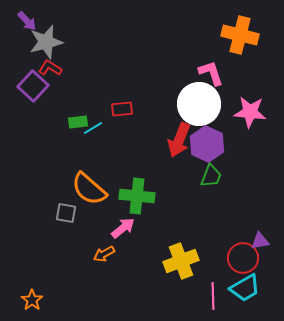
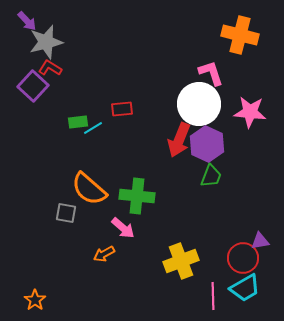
pink arrow: rotated 80 degrees clockwise
orange star: moved 3 px right
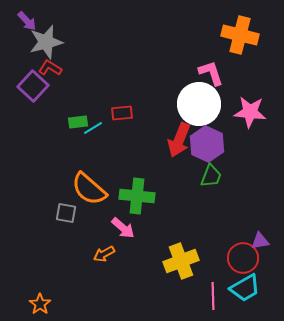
red rectangle: moved 4 px down
orange star: moved 5 px right, 4 px down
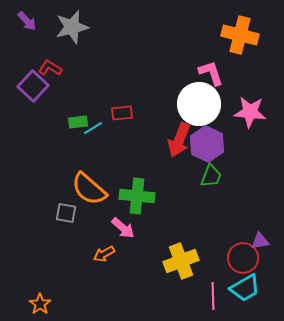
gray star: moved 26 px right, 15 px up
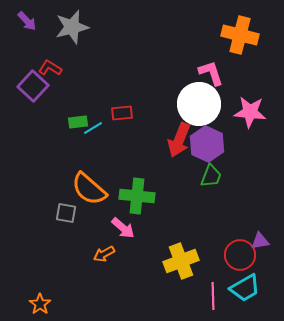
red circle: moved 3 px left, 3 px up
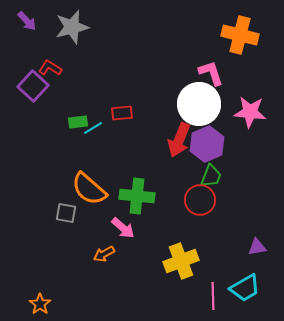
purple hexagon: rotated 12 degrees clockwise
purple triangle: moved 3 px left, 6 px down
red circle: moved 40 px left, 55 px up
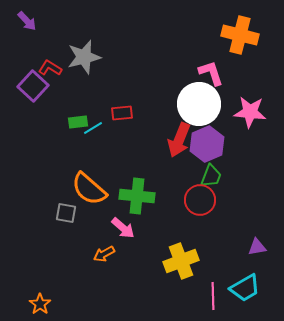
gray star: moved 12 px right, 30 px down
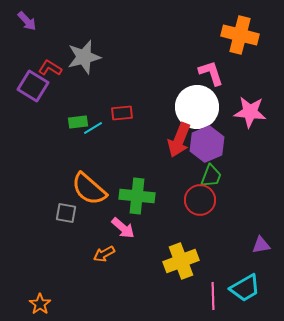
purple square: rotated 12 degrees counterclockwise
white circle: moved 2 px left, 3 px down
purple triangle: moved 4 px right, 2 px up
